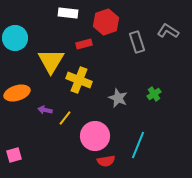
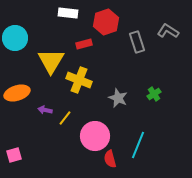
red semicircle: moved 4 px right, 2 px up; rotated 84 degrees clockwise
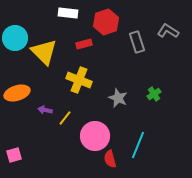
yellow triangle: moved 7 px left, 9 px up; rotated 16 degrees counterclockwise
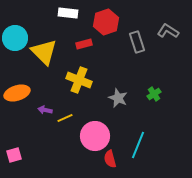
yellow line: rotated 28 degrees clockwise
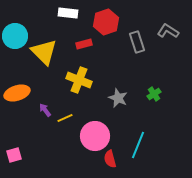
cyan circle: moved 2 px up
purple arrow: rotated 40 degrees clockwise
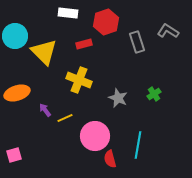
cyan line: rotated 12 degrees counterclockwise
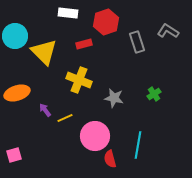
gray star: moved 4 px left; rotated 12 degrees counterclockwise
